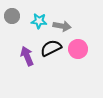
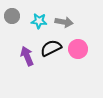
gray arrow: moved 2 px right, 4 px up
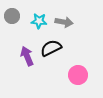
pink circle: moved 26 px down
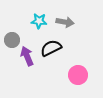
gray circle: moved 24 px down
gray arrow: moved 1 px right
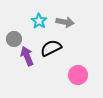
cyan star: rotated 28 degrees clockwise
gray circle: moved 2 px right, 1 px up
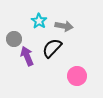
gray arrow: moved 1 px left, 4 px down
black semicircle: moved 1 px right; rotated 20 degrees counterclockwise
pink circle: moved 1 px left, 1 px down
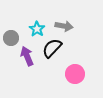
cyan star: moved 2 px left, 8 px down
gray circle: moved 3 px left, 1 px up
pink circle: moved 2 px left, 2 px up
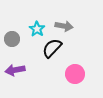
gray circle: moved 1 px right, 1 px down
purple arrow: moved 12 px left, 14 px down; rotated 78 degrees counterclockwise
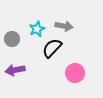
cyan star: rotated 14 degrees clockwise
pink circle: moved 1 px up
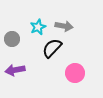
cyan star: moved 1 px right, 2 px up
